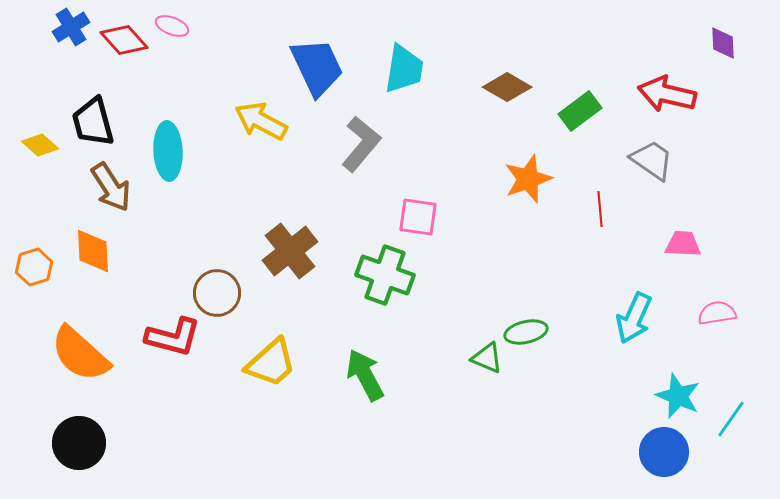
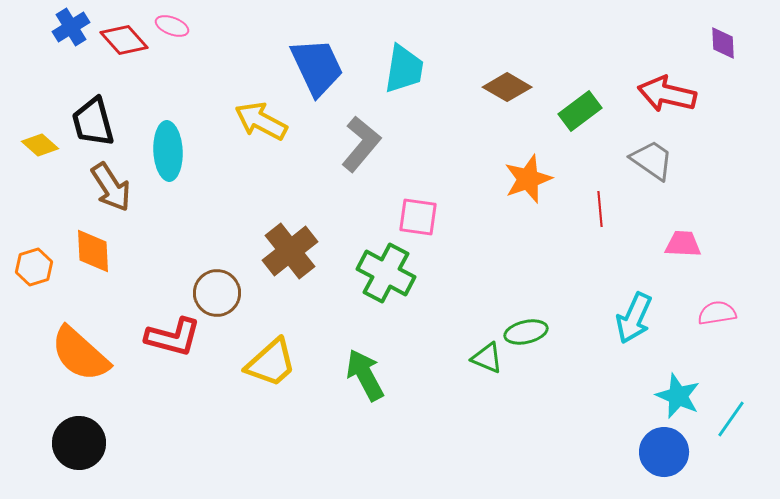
green cross: moved 1 px right, 2 px up; rotated 8 degrees clockwise
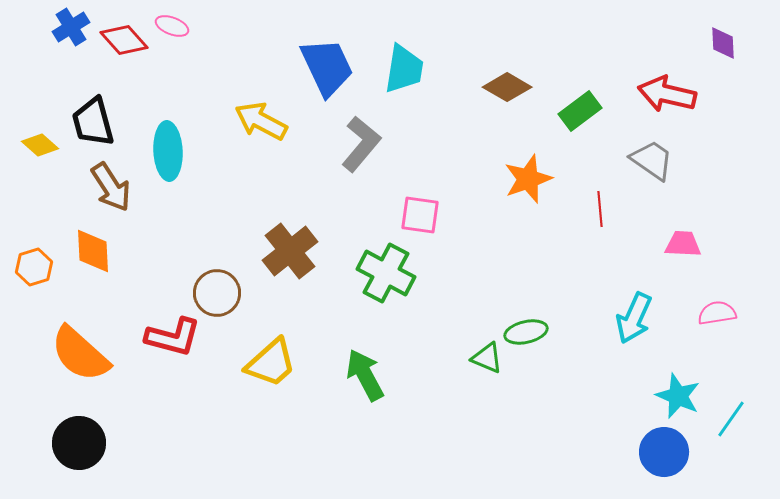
blue trapezoid: moved 10 px right
pink square: moved 2 px right, 2 px up
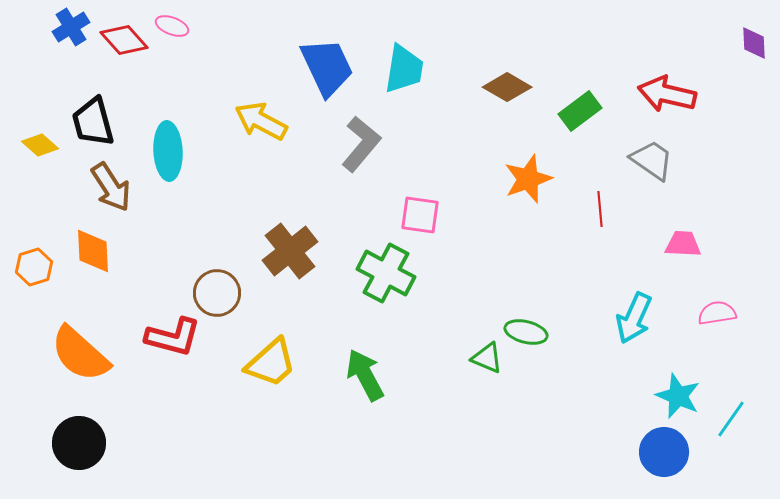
purple diamond: moved 31 px right
green ellipse: rotated 27 degrees clockwise
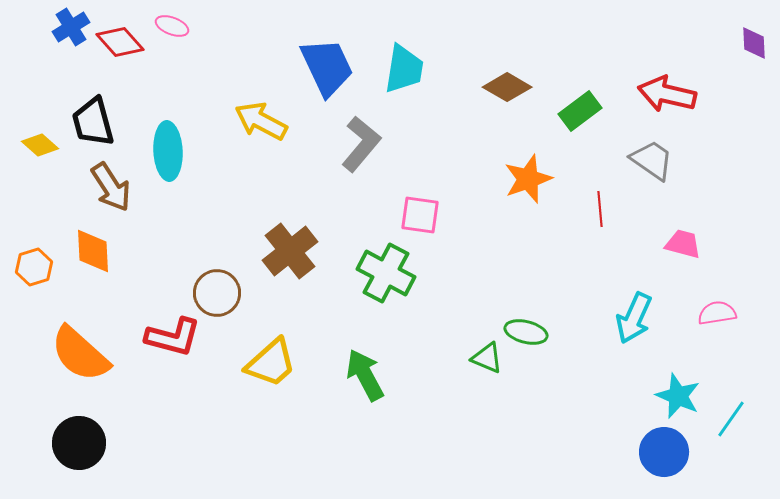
red diamond: moved 4 px left, 2 px down
pink trapezoid: rotated 12 degrees clockwise
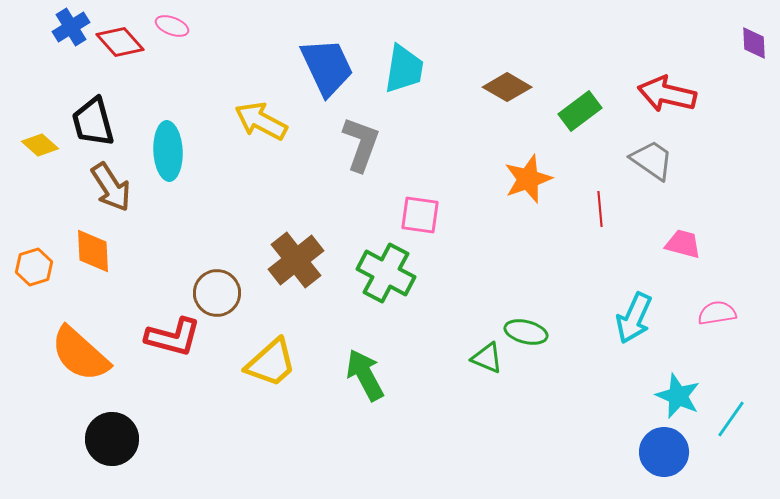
gray L-shape: rotated 20 degrees counterclockwise
brown cross: moved 6 px right, 9 px down
black circle: moved 33 px right, 4 px up
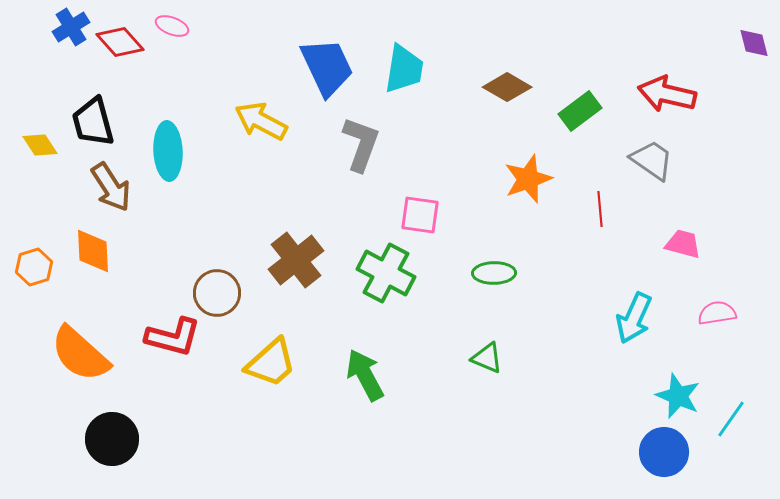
purple diamond: rotated 12 degrees counterclockwise
yellow diamond: rotated 15 degrees clockwise
green ellipse: moved 32 px left, 59 px up; rotated 15 degrees counterclockwise
